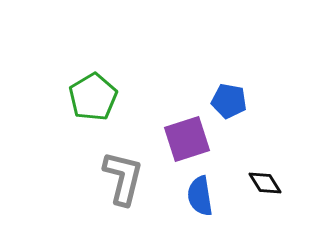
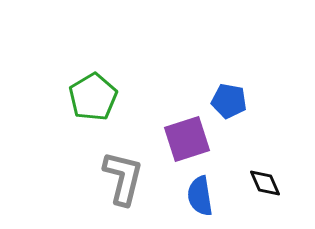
black diamond: rotated 8 degrees clockwise
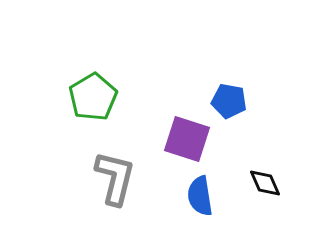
purple square: rotated 36 degrees clockwise
gray L-shape: moved 8 px left
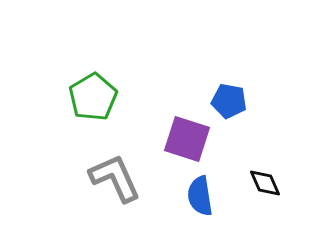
gray L-shape: rotated 38 degrees counterclockwise
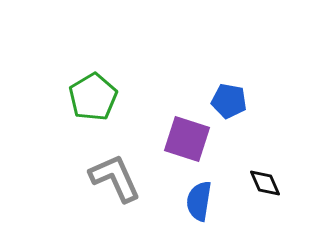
blue semicircle: moved 1 px left, 5 px down; rotated 18 degrees clockwise
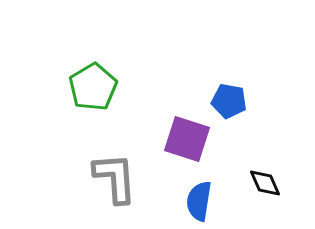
green pentagon: moved 10 px up
gray L-shape: rotated 20 degrees clockwise
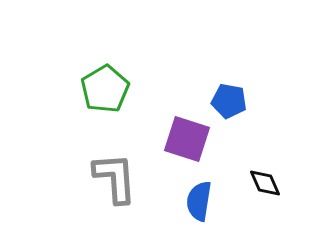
green pentagon: moved 12 px right, 2 px down
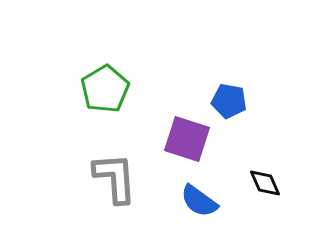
blue semicircle: rotated 63 degrees counterclockwise
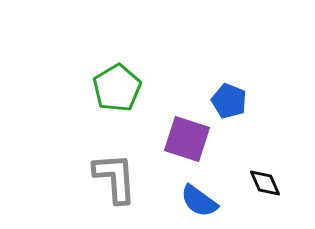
green pentagon: moved 12 px right, 1 px up
blue pentagon: rotated 12 degrees clockwise
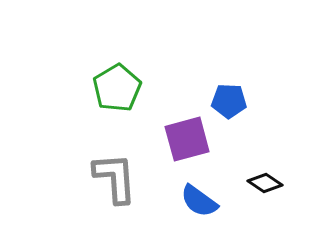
blue pentagon: rotated 20 degrees counterclockwise
purple square: rotated 33 degrees counterclockwise
black diamond: rotated 32 degrees counterclockwise
